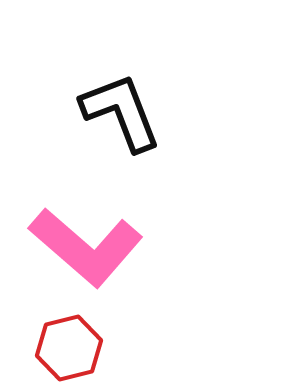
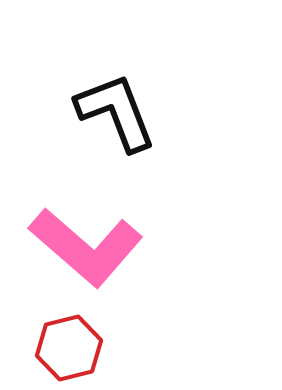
black L-shape: moved 5 px left
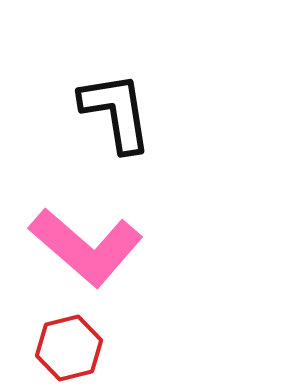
black L-shape: rotated 12 degrees clockwise
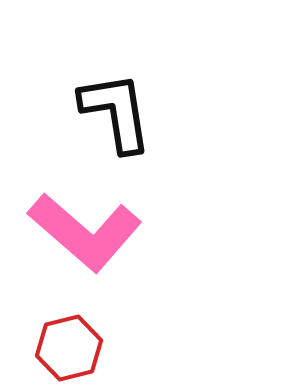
pink L-shape: moved 1 px left, 15 px up
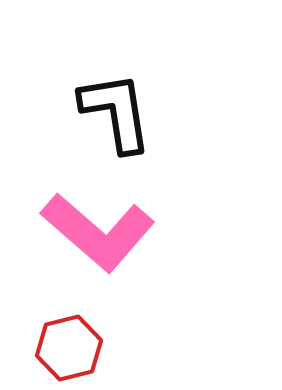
pink L-shape: moved 13 px right
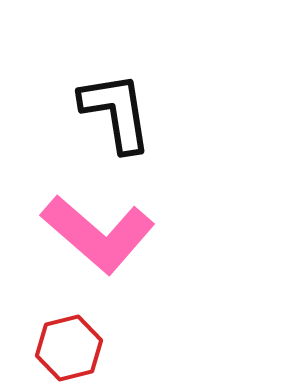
pink L-shape: moved 2 px down
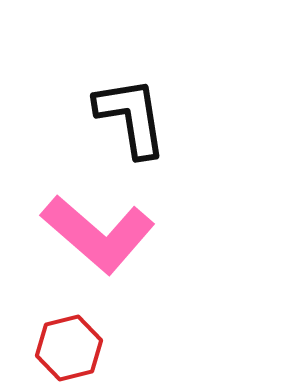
black L-shape: moved 15 px right, 5 px down
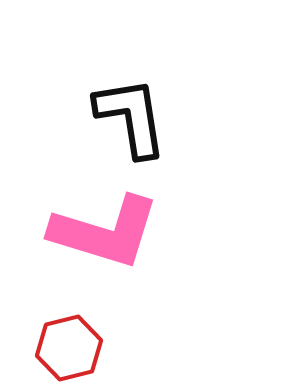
pink L-shape: moved 7 px right, 2 px up; rotated 24 degrees counterclockwise
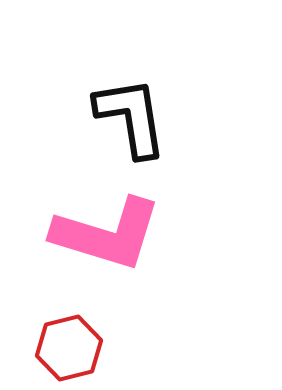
pink L-shape: moved 2 px right, 2 px down
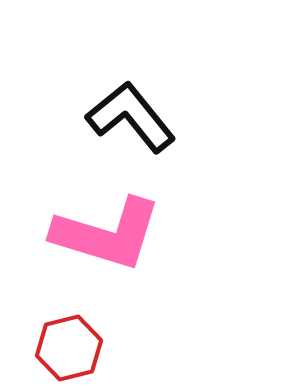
black L-shape: rotated 30 degrees counterclockwise
